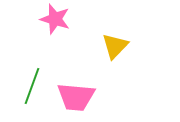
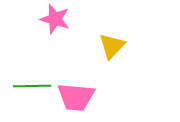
yellow triangle: moved 3 px left
green line: rotated 69 degrees clockwise
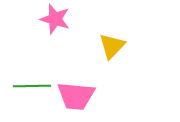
pink trapezoid: moved 1 px up
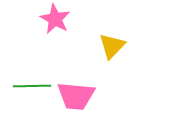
pink star: rotated 12 degrees clockwise
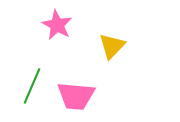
pink star: moved 2 px right, 6 px down
green line: rotated 66 degrees counterclockwise
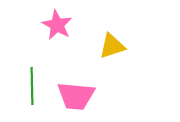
yellow triangle: rotated 28 degrees clockwise
green line: rotated 24 degrees counterclockwise
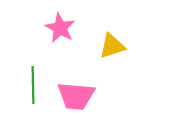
pink star: moved 3 px right, 3 px down
green line: moved 1 px right, 1 px up
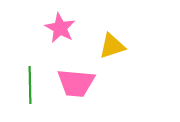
green line: moved 3 px left
pink trapezoid: moved 13 px up
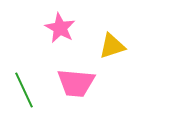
green line: moved 6 px left, 5 px down; rotated 24 degrees counterclockwise
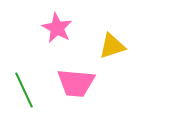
pink star: moved 3 px left
